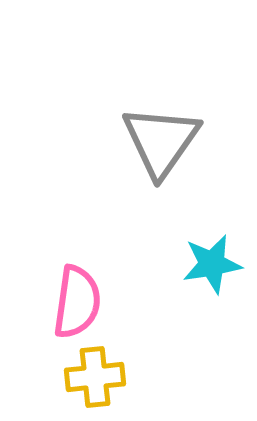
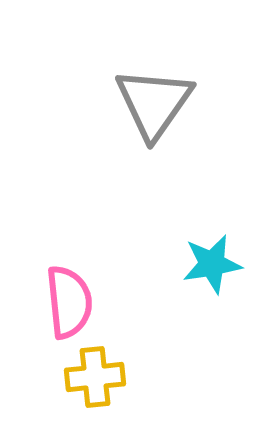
gray triangle: moved 7 px left, 38 px up
pink semicircle: moved 8 px left; rotated 14 degrees counterclockwise
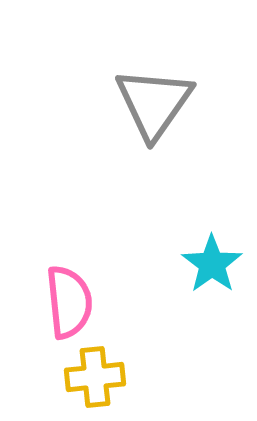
cyan star: rotated 26 degrees counterclockwise
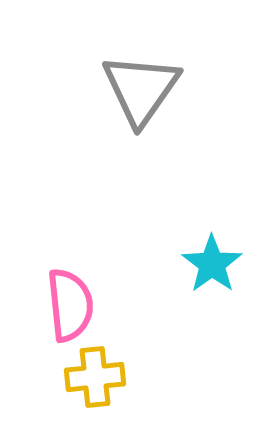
gray triangle: moved 13 px left, 14 px up
pink semicircle: moved 1 px right, 3 px down
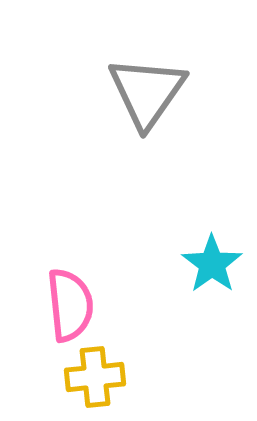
gray triangle: moved 6 px right, 3 px down
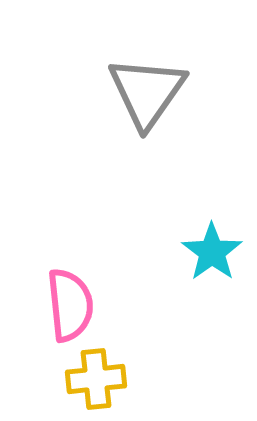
cyan star: moved 12 px up
yellow cross: moved 1 px right, 2 px down
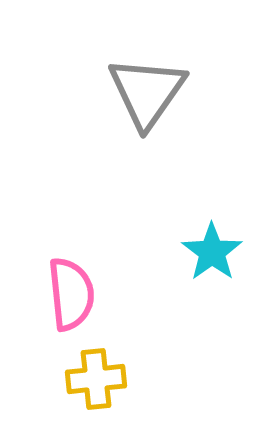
pink semicircle: moved 1 px right, 11 px up
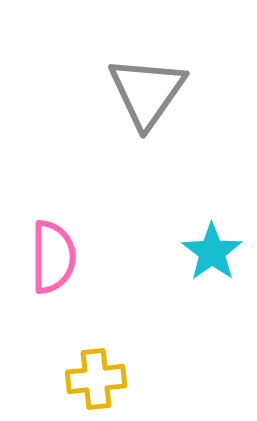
pink semicircle: moved 18 px left, 37 px up; rotated 6 degrees clockwise
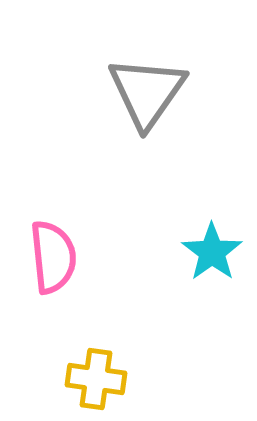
pink semicircle: rotated 6 degrees counterclockwise
yellow cross: rotated 14 degrees clockwise
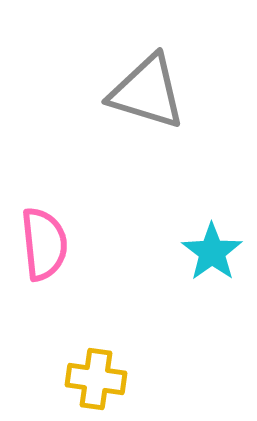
gray triangle: rotated 48 degrees counterclockwise
pink semicircle: moved 9 px left, 13 px up
